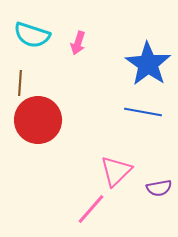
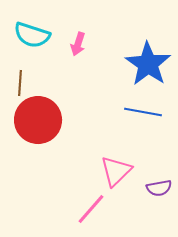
pink arrow: moved 1 px down
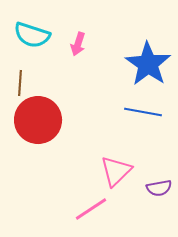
pink line: rotated 16 degrees clockwise
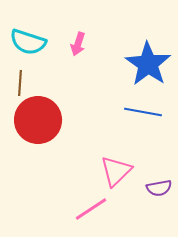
cyan semicircle: moved 4 px left, 7 px down
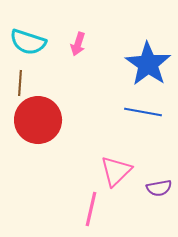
pink line: rotated 44 degrees counterclockwise
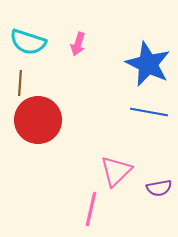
blue star: rotated 9 degrees counterclockwise
blue line: moved 6 px right
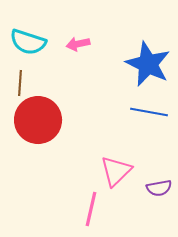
pink arrow: rotated 60 degrees clockwise
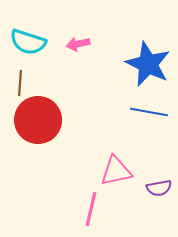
pink triangle: rotated 32 degrees clockwise
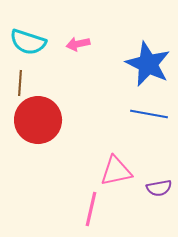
blue line: moved 2 px down
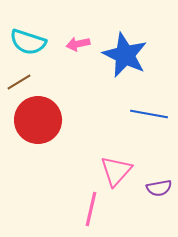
blue star: moved 23 px left, 9 px up
brown line: moved 1 px left, 1 px up; rotated 55 degrees clockwise
pink triangle: rotated 36 degrees counterclockwise
